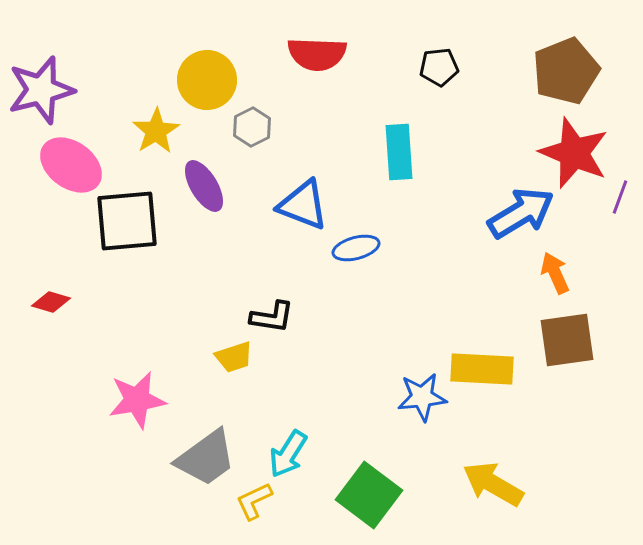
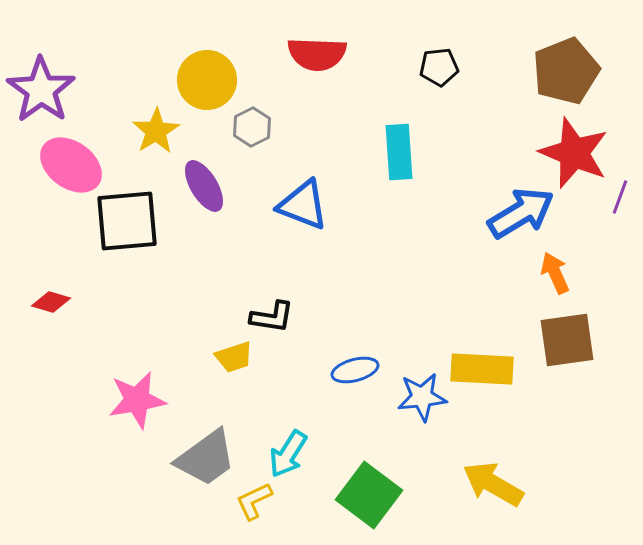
purple star: rotated 22 degrees counterclockwise
blue ellipse: moved 1 px left, 122 px down
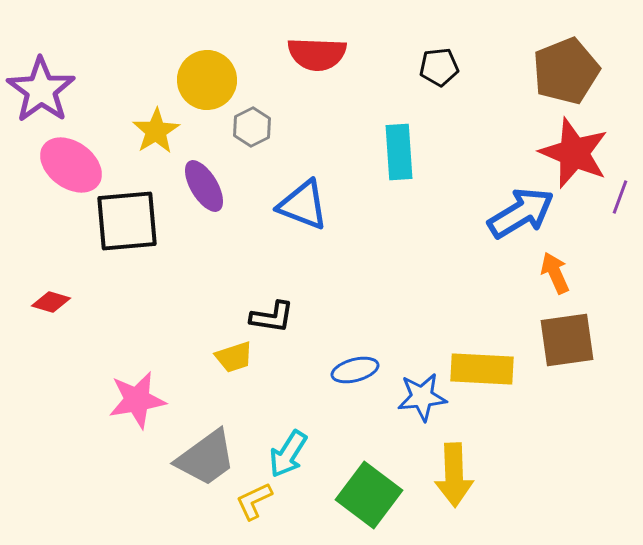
yellow arrow: moved 39 px left, 9 px up; rotated 122 degrees counterclockwise
